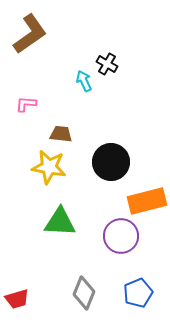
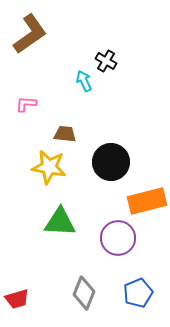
black cross: moved 1 px left, 3 px up
brown trapezoid: moved 4 px right
purple circle: moved 3 px left, 2 px down
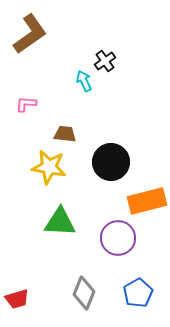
black cross: moved 1 px left; rotated 25 degrees clockwise
blue pentagon: rotated 8 degrees counterclockwise
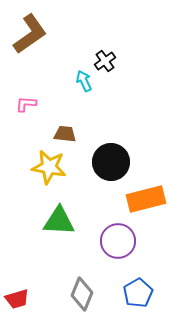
orange rectangle: moved 1 px left, 2 px up
green triangle: moved 1 px left, 1 px up
purple circle: moved 3 px down
gray diamond: moved 2 px left, 1 px down
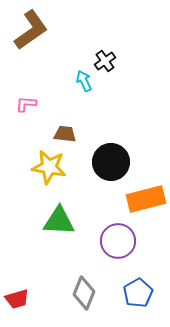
brown L-shape: moved 1 px right, 4 px up
gray diamond: moved 2 px right, 1 px up
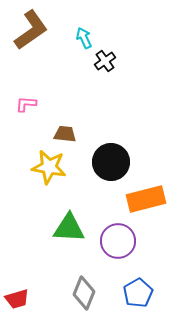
cyan arrow: moved 43 px up
green triangle: moved 10 px right, 7 px down
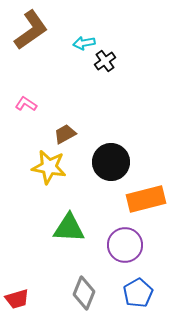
cyan arrow: moved 5 px down; rotated 75 degrees counterclockwise
pink L-shape: rotated 30 degrees clockwise
brown trapezoid: rotated 35 degrees counterclockwise
purple circle: moved 7 px right, 4 px down
